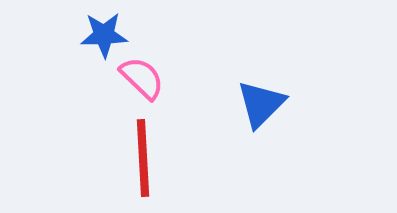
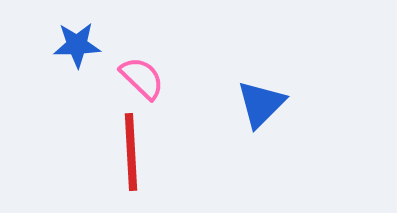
blue star: moved 27 px left, 10 px down
red line: moved 12 px left, 6 px up
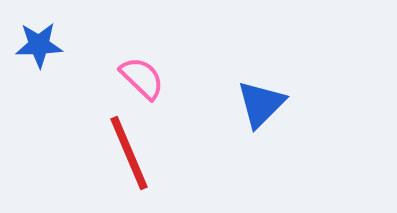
blue star: moved 38 px left
red line: moved 2 px left, 1 px down; rotated 20 degrees counterclockwise
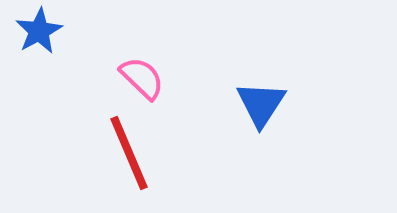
blue star: moved 14 px up; rotated 27 degrees counterclockwise
blue triangle: rotated 12 degrees counterclockwise
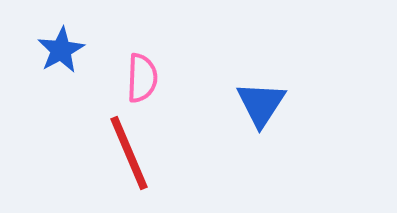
blue star: moved 22 px right, 19 px down
pink semicircle: rotated 48 degrees clockwise
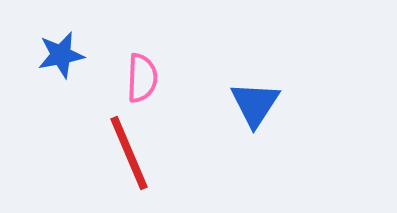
blue star: moved 5 px down; rotated 18 degrees clockwise
blue triangle: moved 6 px left
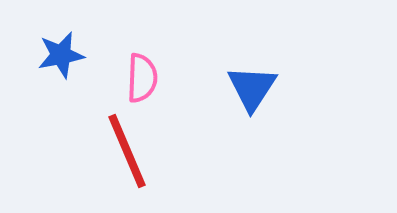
blue triangle: moved 3 px left, 16 px up
red line: moved 2 px left, 2 px up
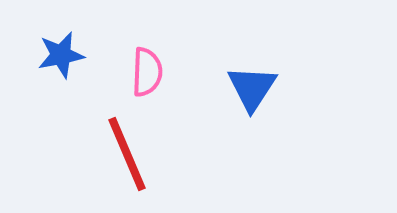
pink semicircle: moved 5 px right, 6 px up
red line: moved 3 px down
